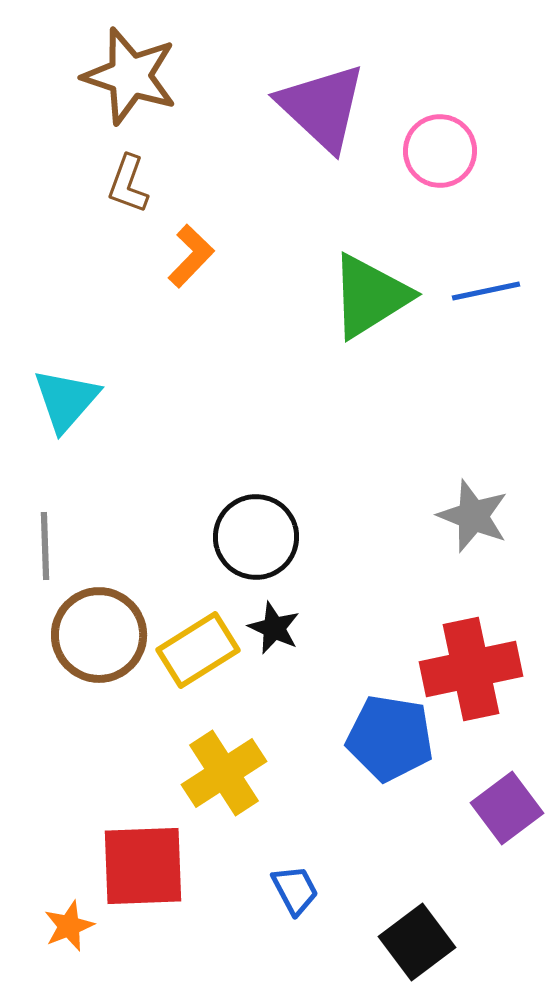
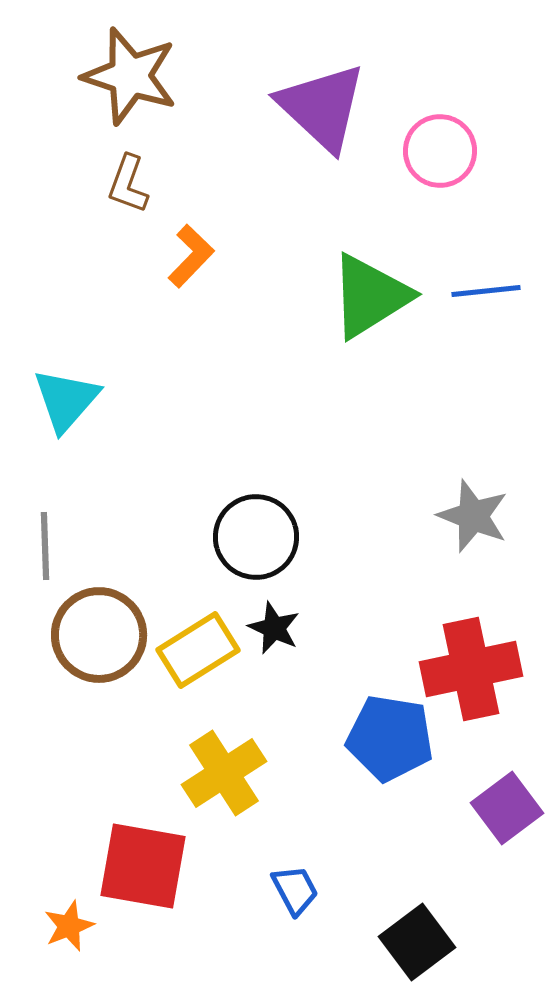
blue line: rotated 6 degrees clockwise
red square: rotated 12 degrees clockwise
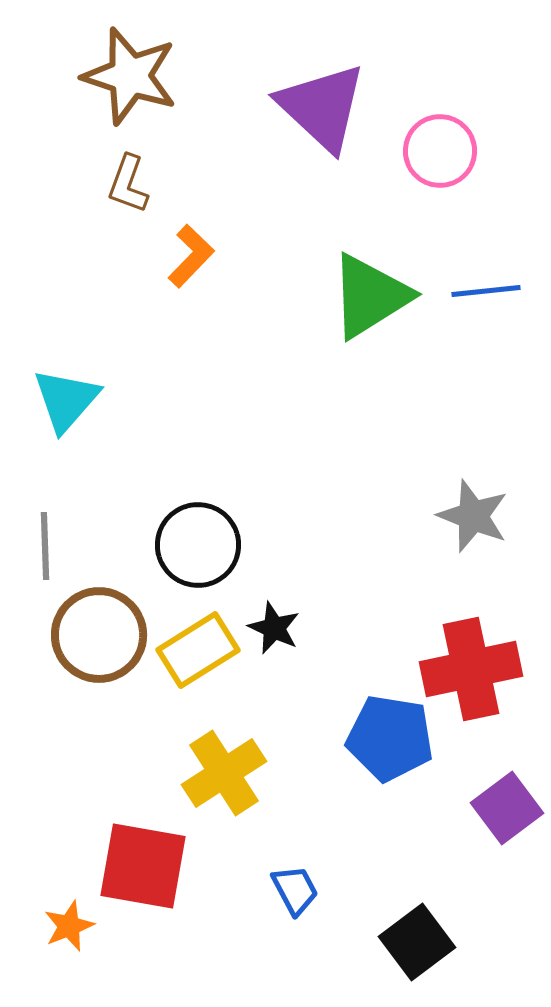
black circle: moved 58 px left, 8 px down
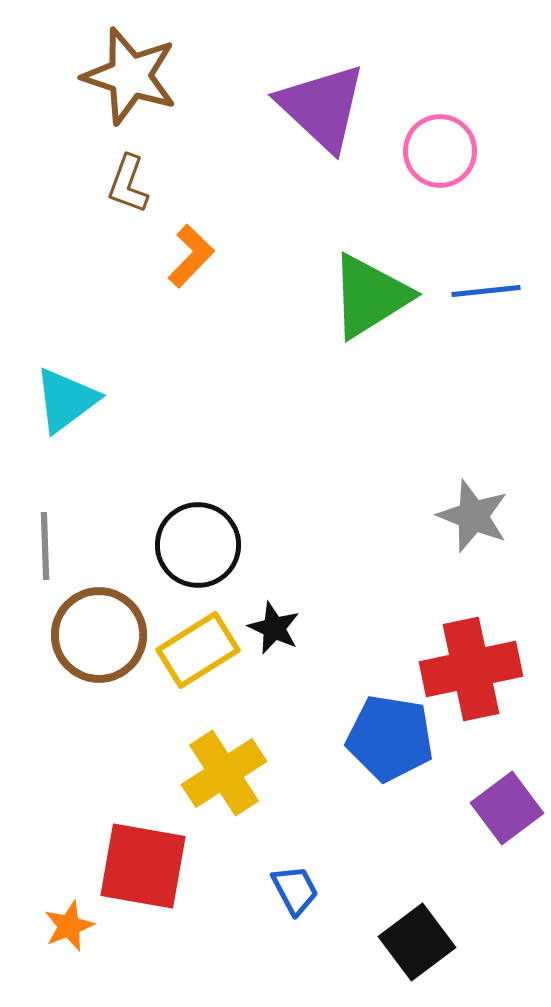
cyan triangle: rotated 12 degrees clockwise
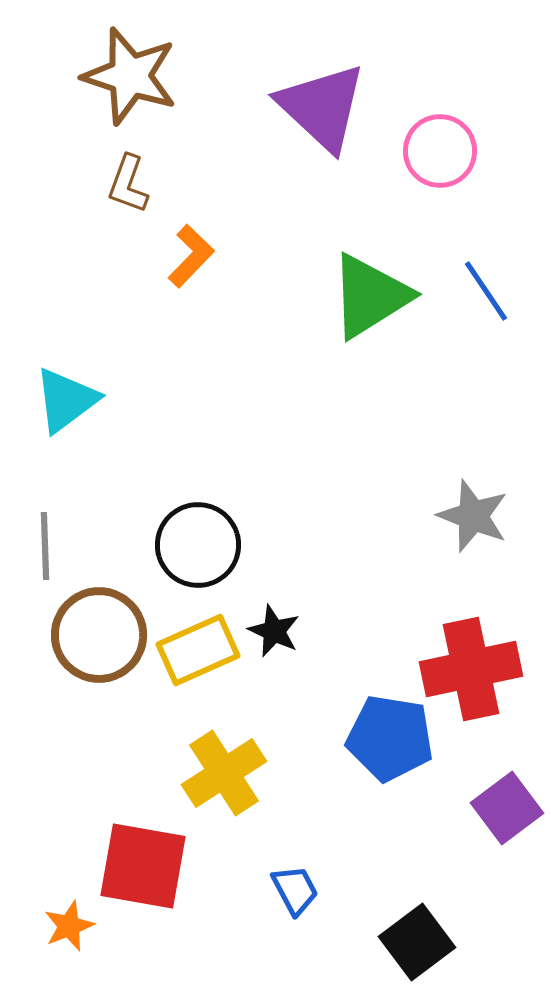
blue line: rotated 62 degrees clockwise
black star: moved 3 px down
yellow rectangle: rotated 8 degrees clockwise
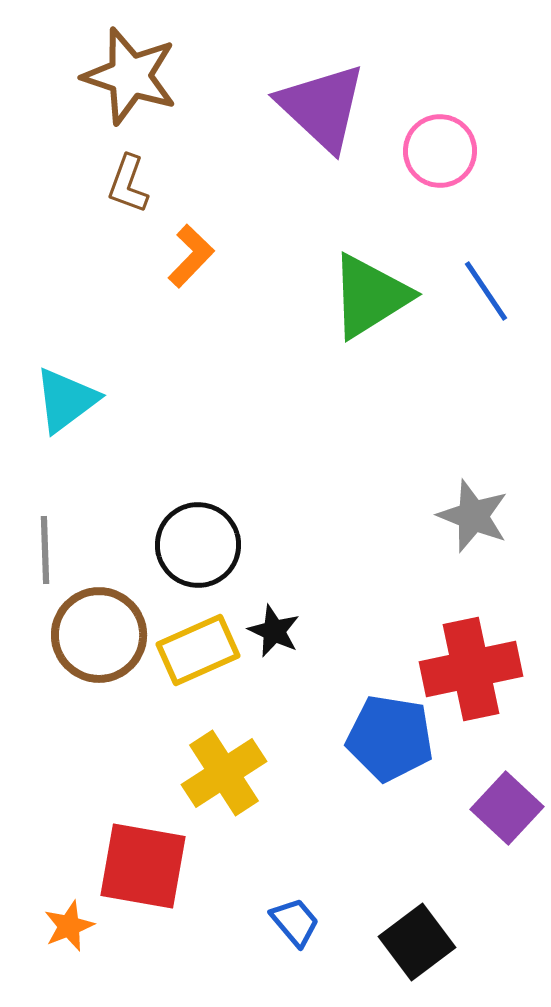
gray line: moved 4 px down
purple square: rotated 10 degrees counterclockwise
blue trapezoid: moved 32 px down; rotated 12 degrees counterclockwise
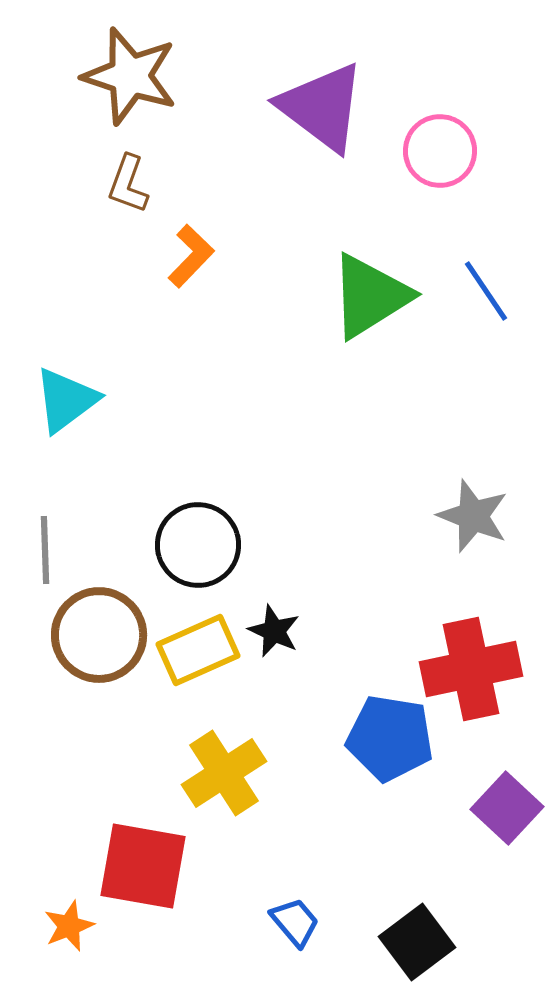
purple triangle: rotated 6 degrees counterclockwise
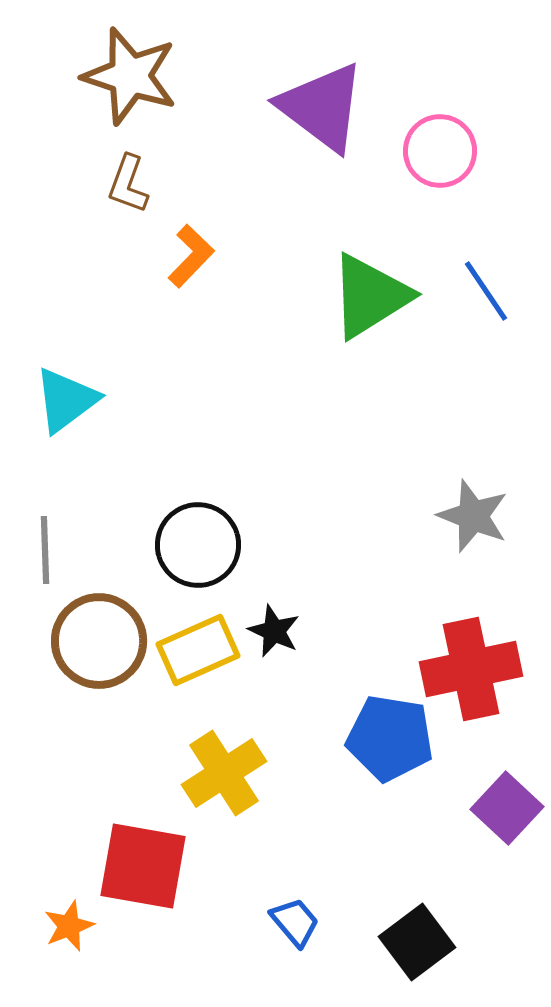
brown circle: moved 6 px down
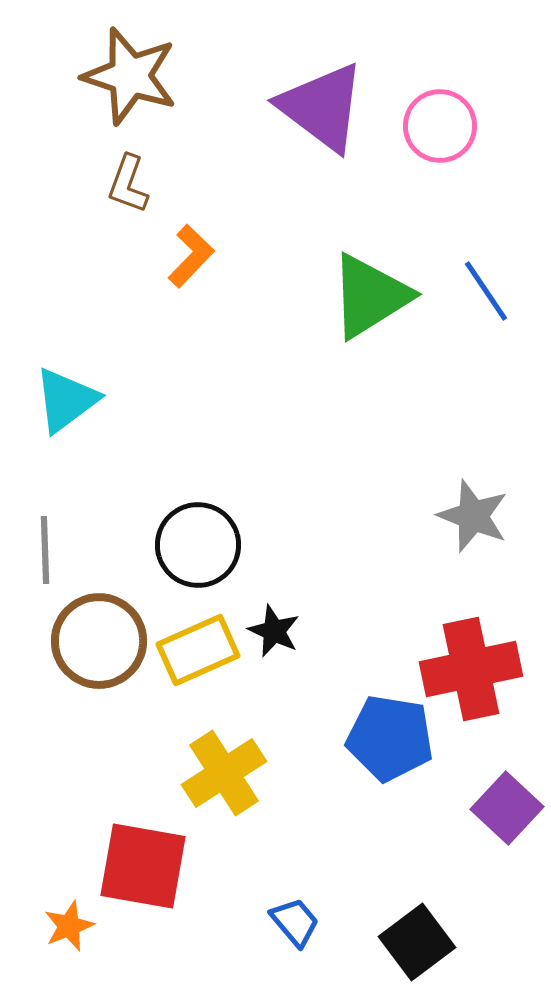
pink circle: moved 25 px up
